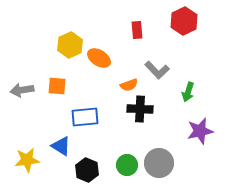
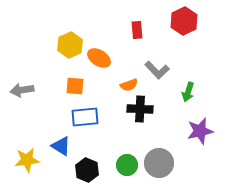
orange square: moved 18 px right
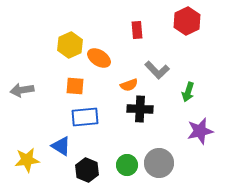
red hexagon: moved 3 px right
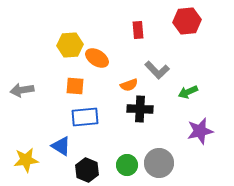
red hexagon: rotated 20 degrees clockwise
red rectangle: moved 1 px right
yellow hexagon: rotated 20 degrees clockwise
orange ellipse: moved 2 px left
green arrow: rotated 48 degrees clockwise
yellow star: moved 1 px left
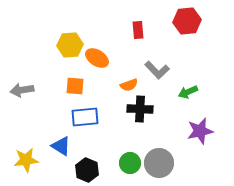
green circle: moved 3 px right, 2 px up
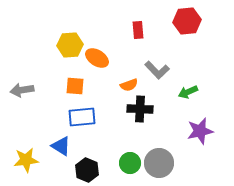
blue rectangle: moved 3 px left
